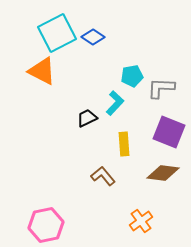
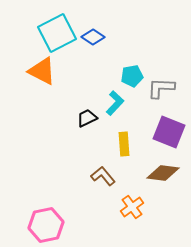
orange cross: moved 9 px left, 14 px up
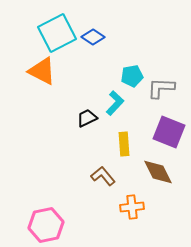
brown diamond: moved 5 px left, 1 px up; rotated 56 degrees clockwise
orange cross: rotated 30 degrees clockwise
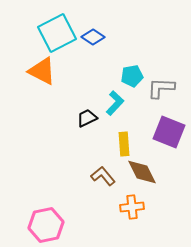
brown diamond: moved 16 px left
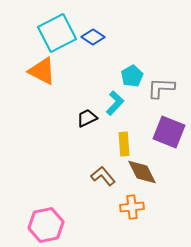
cyan pentagon: rotated 20 degrees counterclockwise
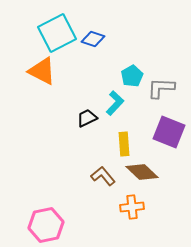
blue diamond: moved 2 px down; rotated 15 degrees counterclockwise
brown diamond: rotated 20 degrees counterclockwise
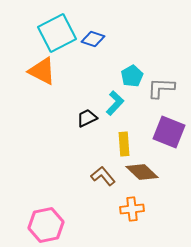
orange cross: moved 2 px down
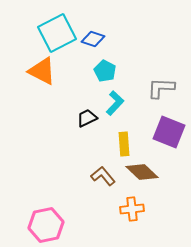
cyan pentagon: moved 27 px left, 5 px up; rotated 15 degrees counterclockwise
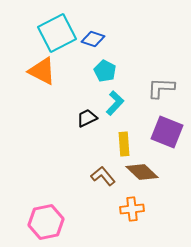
purple square: moved 2 px left
pink hexagon: moved 3 px up
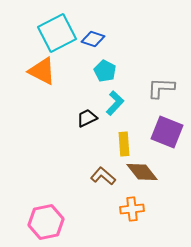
brown diamond: rotated 8 degrees clockwise
brown L-shape: rotated 10 degrees counterclockwise
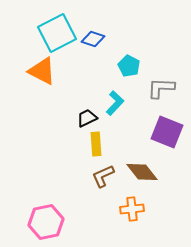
cyan pentagon: moved 24 px right, 5 px up
yellow rectangle: moved 28 px left
brown L-shape: rotated 65 degrees counterclockwise
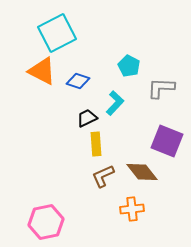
blue diamond: moved 15 px left, 42 px down
purple square: moved 9 px down
